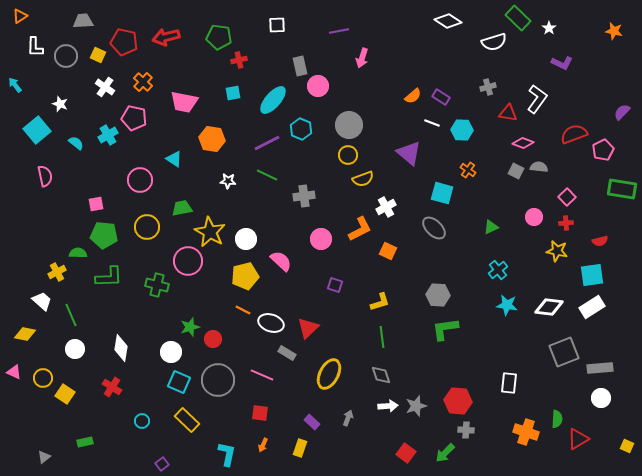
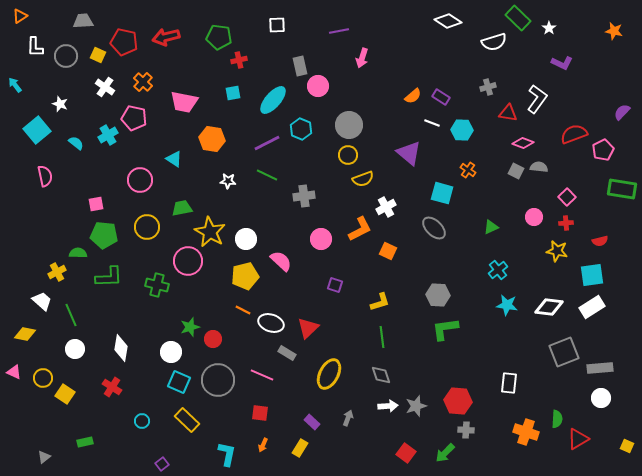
yellow rectangle at (300, 448): rotated 12 degrees clockwise
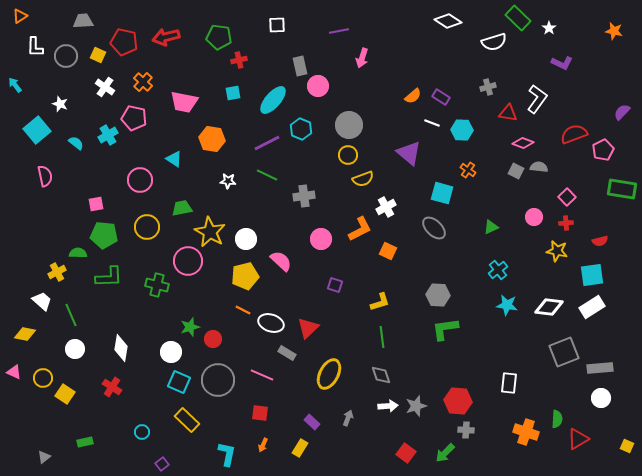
cyan circle at (142, 421): moved 11 px down
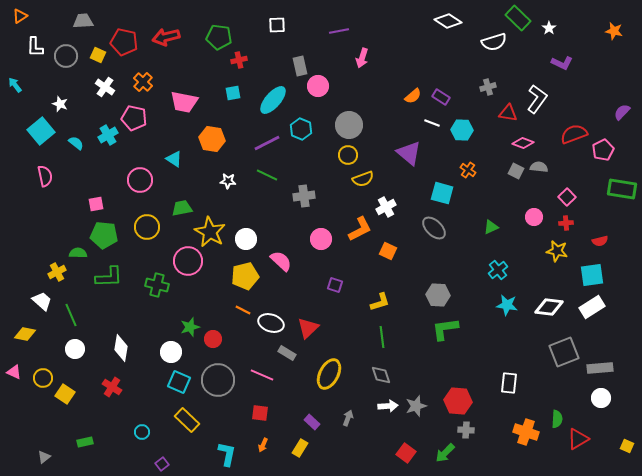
cyan square at (37, 130): moved 4 px right, 1 px down
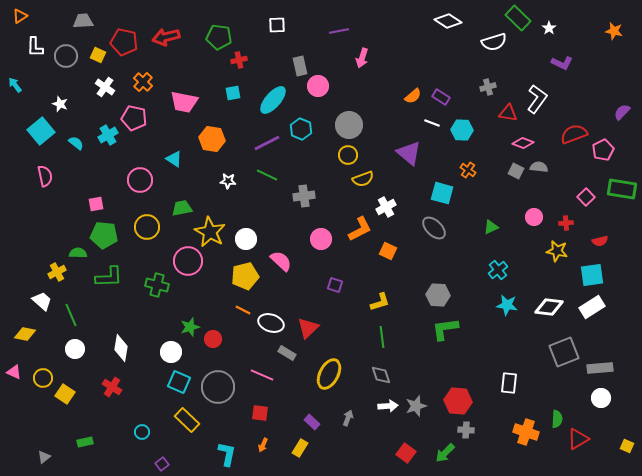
pink square at (567, 197): moved 19 px right
gray circle at (218, 380): moved 7 px down
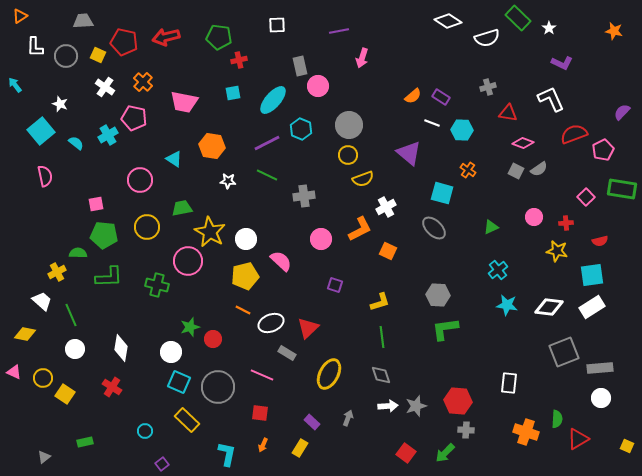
white semicircle at (494, 42): moved 7 px left, 4 px up
white L-shape at (537, 99): moved 14 px right; rotated 60 degrees counterclockwise
orange hexagon at (212, 139): moved 7 px down
gray semicircle at (539, 167): moved 2 px down; rotated 138 degrees clockwise
white ellipse at (271, 323): rotated 40 degrees counterclockwise
cyan circle at (142, 432): moved 3 px right, 1 px up
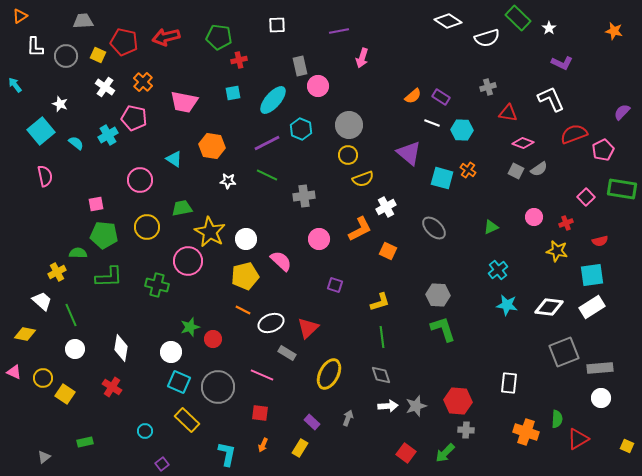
cyan square at (442, 193): moved 15 px up
red cross at (566, 223): rotated 16 degrees counterclockwise
pink circle at (321, 239): moved 2 px left
green L-shape at (445, 329): moved 2 px left; rotated 80 degrees clockwise
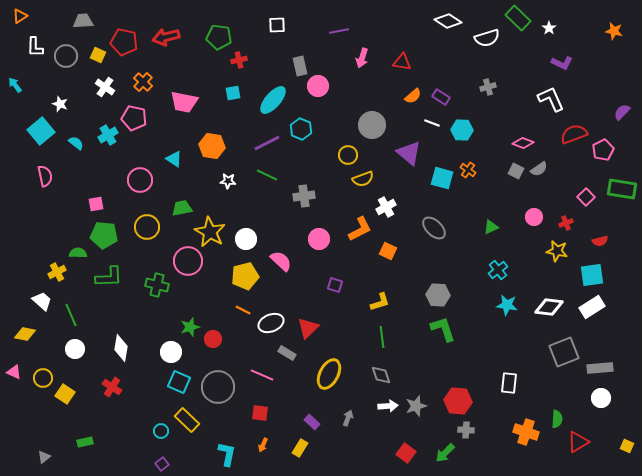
red triangle at (508, 113): moved 106 px left, 51 px up
gray circle at (349, 125): moved 23 px right
cyan circle at (145, 431): moved 16 px right
red triangle at (578, 439): moved 3 px down
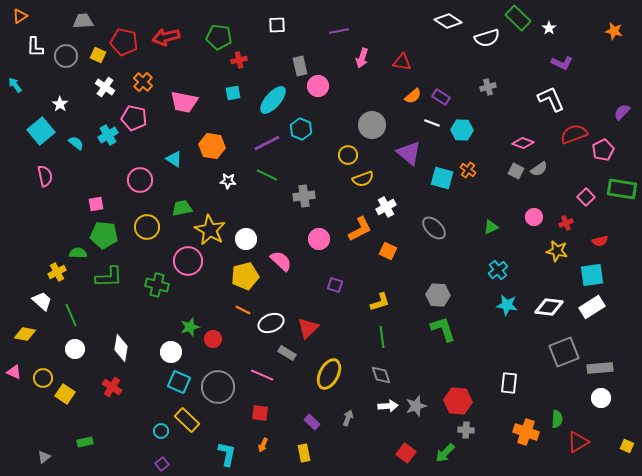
white star at (60, 104): rotated 14 degrees clockwise
yellow star at (210, 232): moved 2 px up
yellow rectangle at (300, 448): moved 4 px right, 5 px down; rotated 42 degrees counterclockwise
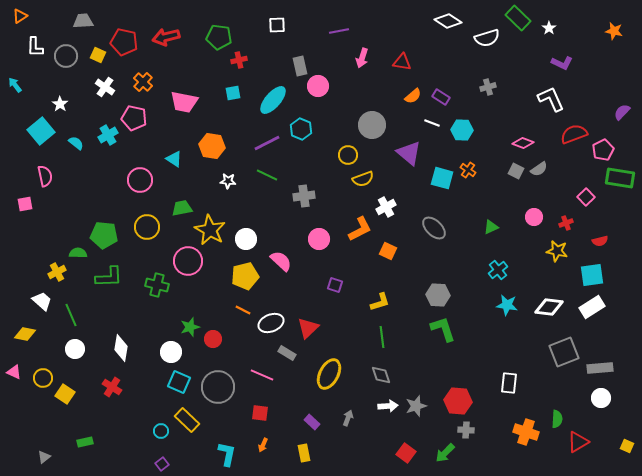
green rectangle at (622, 189): moved 2 px left, 11 px up
pink square at (96, 204): moved 71 px left
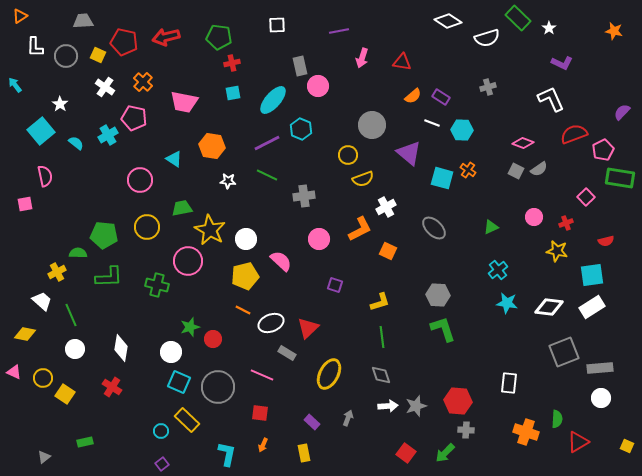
red cross at (239, 60): moved 7 px left, 3 px down
red semicircle at (600, 241): moved 6 px right
cyan star at (507, 305): moved 2 px up
